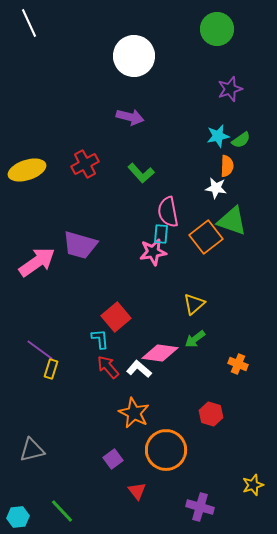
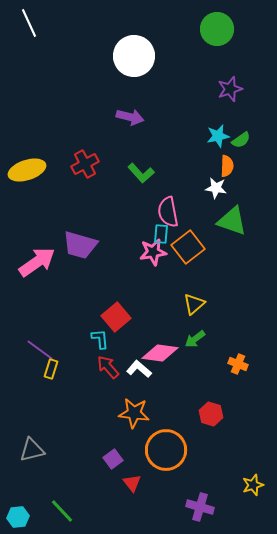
orange square: moved 18 px left, 10 px down
orange star: rotated 20 degrees counterclockwise
red triangle: moved 5 px left, 8 px up
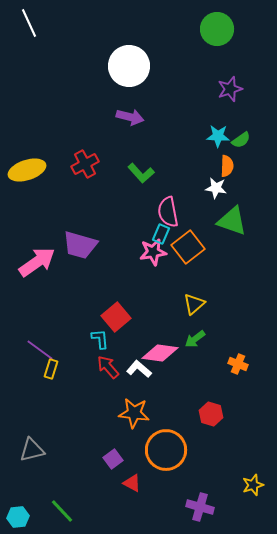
white circle: moved 5 px left, 10 px down
cyan star: rotated 15 degrees clockwise
cyan rectangle: rotated 18 degrees clockwise
red triangle: rotated 24 degrees counterclockwise
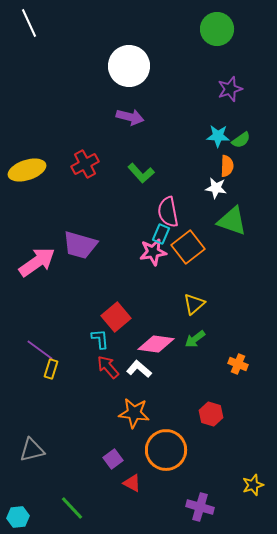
pink diamond: moved 4 px left, 9 px up
green line: moved 10 px right, 3 px up
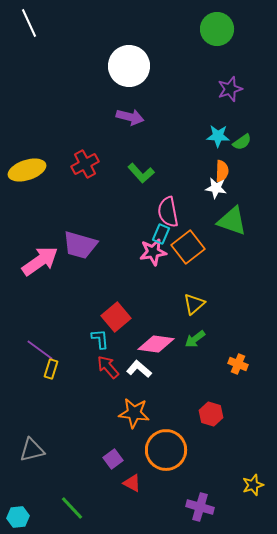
green semicircle: moved 1 px right, 2 px down
orange semicircle: moved 5 px left, 5 px down
pink arrow: moved 3 px right, 1 px up
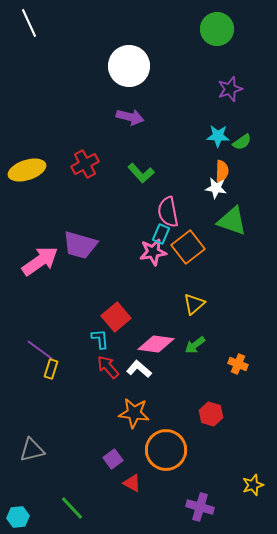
green arrow: moved 6 px down
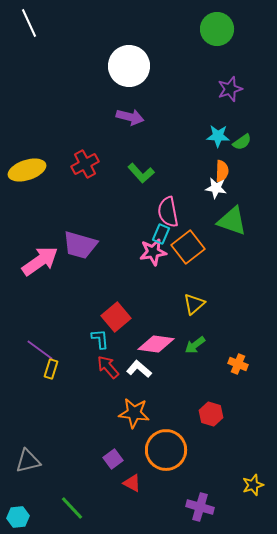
gray triangle: moved 4 px left, 11 px down
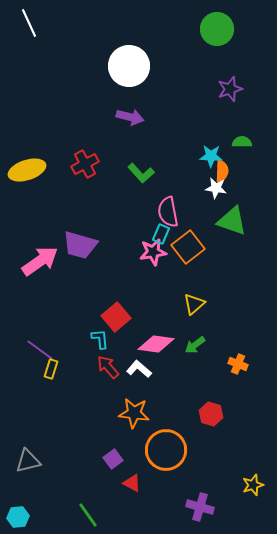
cyan star: moved 7 px left, 20 px down
green semicircle: rotated 144 degrees counterclockwise
green line: moved 16 px right, 7 px down; rotated 8 degrees clockwise
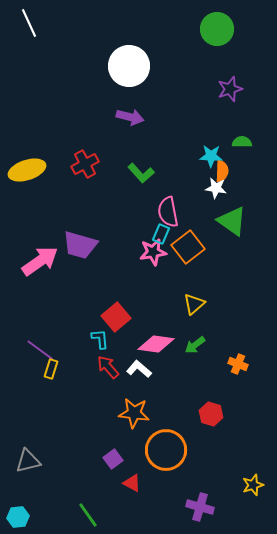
green triangle: rotated 16 degrees clockwise
